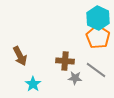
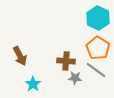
orange pentagon: moved 11 px down
brown cross: moved 1 px right
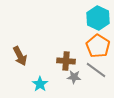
orange pentagon: moved 2 px up
gray star: moved 1 px left, 1 px up
cyan star: moved 7 px right
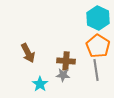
brown arrow: moved 8 px right, 3 px up
gray line: rotated 45 degrees clockwise
gray star: moved 11 px left, 2 px up
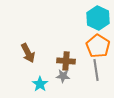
gray star: moved 1 px down
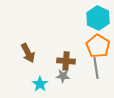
gray line: moved 2 px up
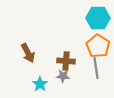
cyan hexagon: rotated 25 degrees counterclockwise
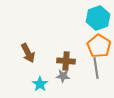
cyan hexagon: rotated 20 degrees counterclockwise
orange pentagon: moved 1 px right
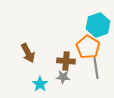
cyan hexagon: moved 7 px down
orange pentagon: moved 11 px left, 1 px down
gray star: moved 1 px down
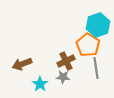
orange pentagon: moved 2 px up
brown arrow: moved 6 px left, 11 px down; rotated 96 degrees clockwise
brown cross: rotated 30 degrees counterclockwise
